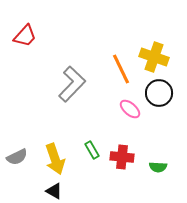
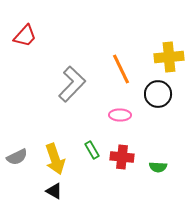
yellow cross: moved 15 px right; rotated 24 degrees counterclockwise
black circle: moved 1 px left, 1 px down
pink ellipse: moved 10 px left, 6 px down; rotated 40 degrees counterclockwise
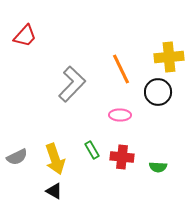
black circle: moved 2 px up
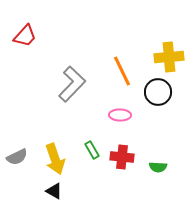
orange line: moved 1 px right, 2 px down
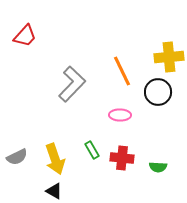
red cross: moved 1 px down
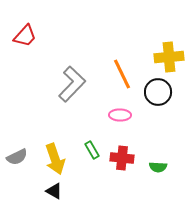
orange line: moved 3 px down
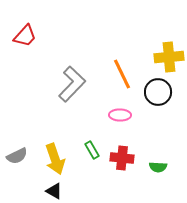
gray semicircle: moved 1 px up
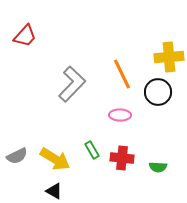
yellow arrow: rotated 40 degrees counterclockwise
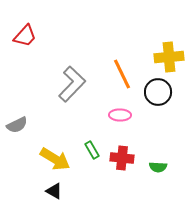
gray semicircle: moved 31 px up
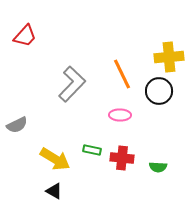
black circle: moved 1 px right, 1 px up
green rectangle: rotated 48 degrees counterclockwise
